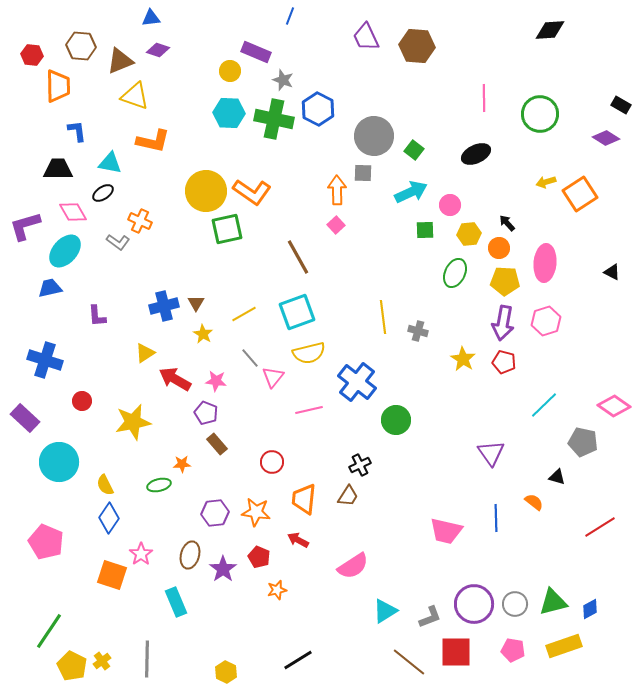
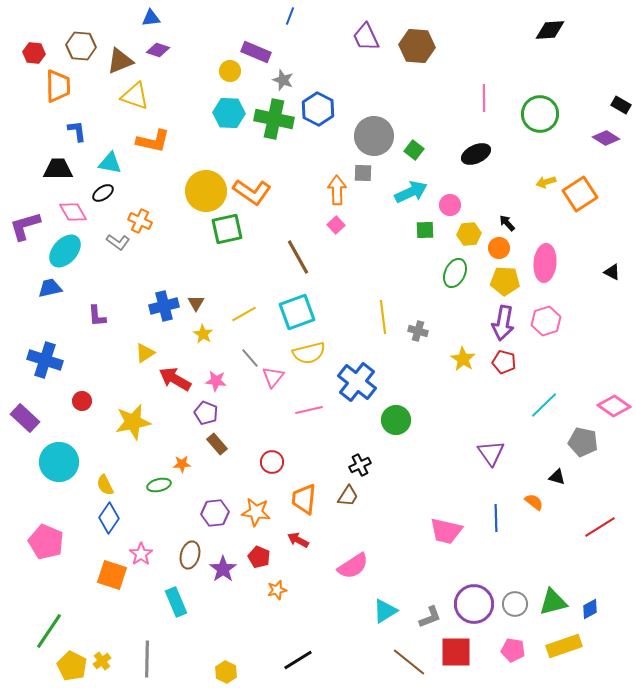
red hexagon at (32, 55): moved 2 px right, 2 px up
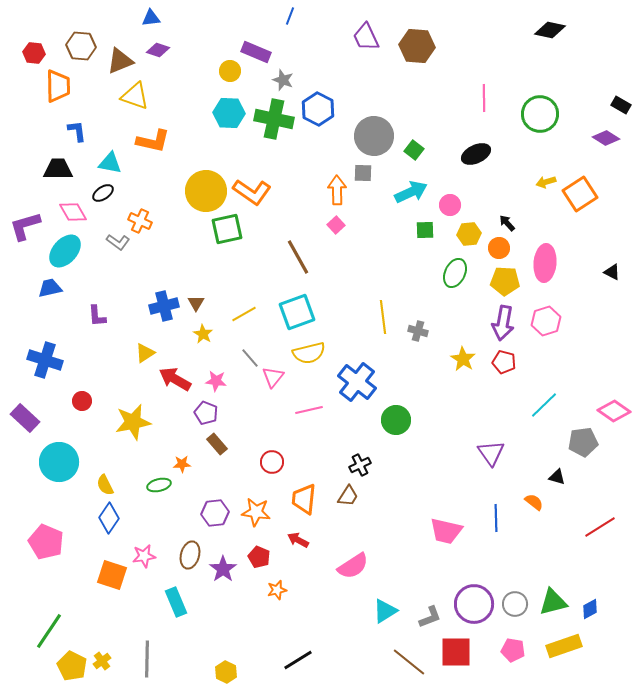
black diamond at (550, 30): rotated 16 degrees clockwise
pink diamond at (614, 406): moved 5 px down
gray pentagon at (583, 442): rotated 20 degrees counterclockwise
pink star at (141, 554): moved 3 px right, 2 px down; rotated 25 degrees clockwise
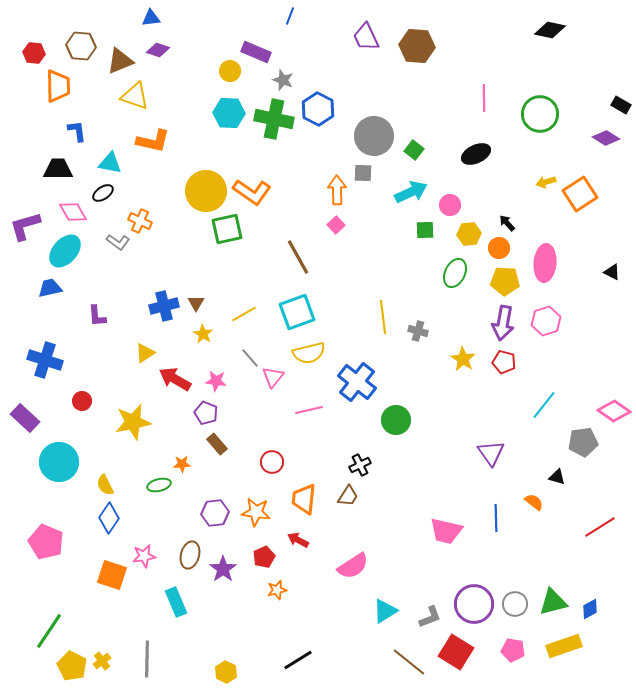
cyan line at (544, 405): rotated 8 degrees counterclockwise
red pentagon at (259, 557): moved 5 px right; rotated 25 degrees clockwise
red square at (456, 652): rotated 32 degrees clockwise
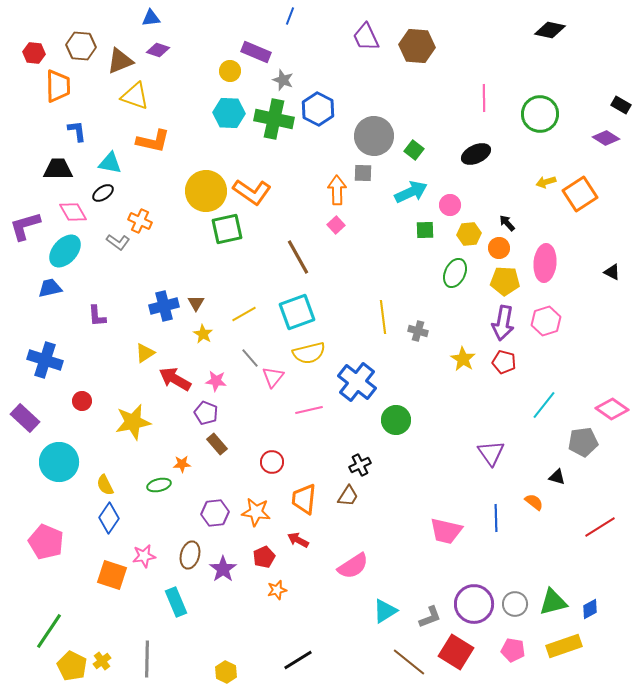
pink diamond at (614, 411): moved 2 px left, 2 px up
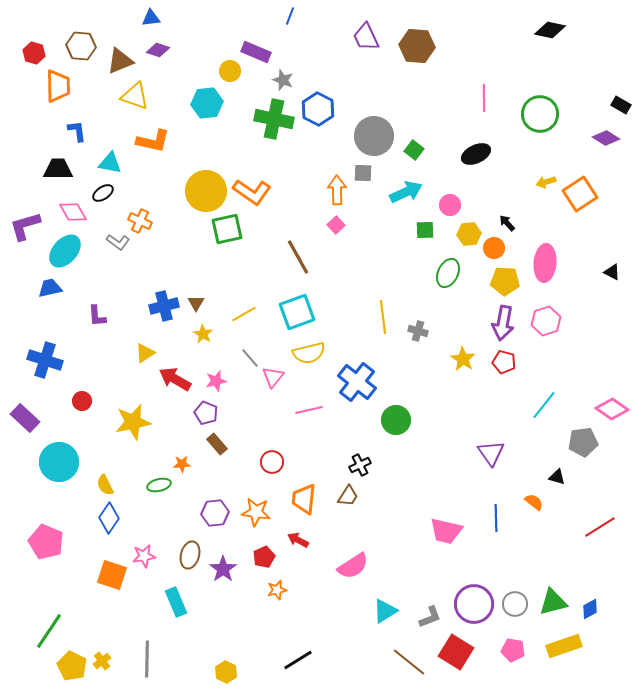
red hexagon at (34, 53): rotated 10 degrees clockwise
cyan hexagon at (229, 113): moved 22 px left, 10 px up; rotated 8 degrees counterclockwise
cyan arrow at (411, 192): moved 5 px left
orange circle at (499, 248): moved 5 px left
green ellipse at (455, 273): moved 7 px left
pink star at (216, 381): rotated 20 degrees counterclockwise
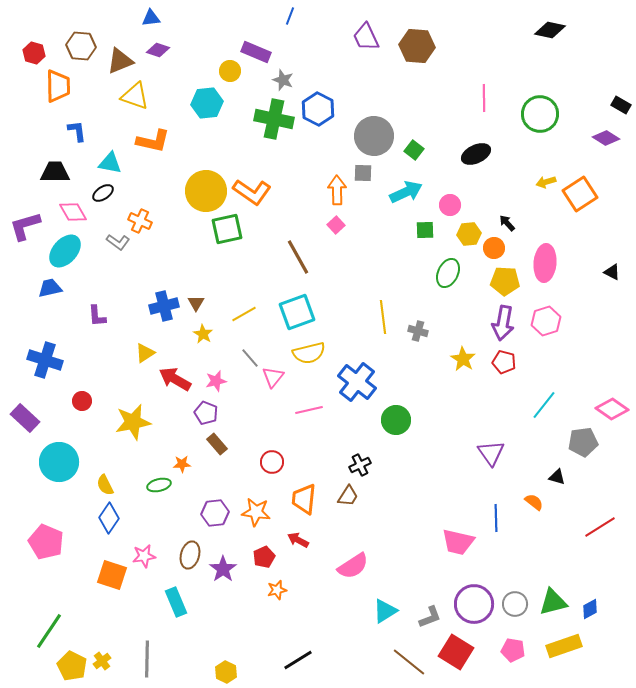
black trapezoid at (58, 169): moved 3 px left, 3 px down
pink trapezoid at (446, 531): moved 12 px right, 11 px down
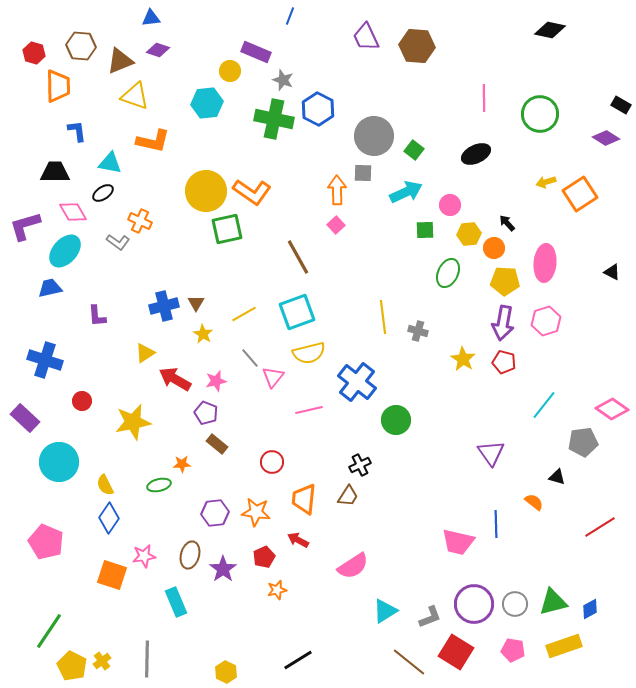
brown rectangle at (217, 444): rotated 10 degrees counterclockwise
blue line at (496, 518): moved 6 px down
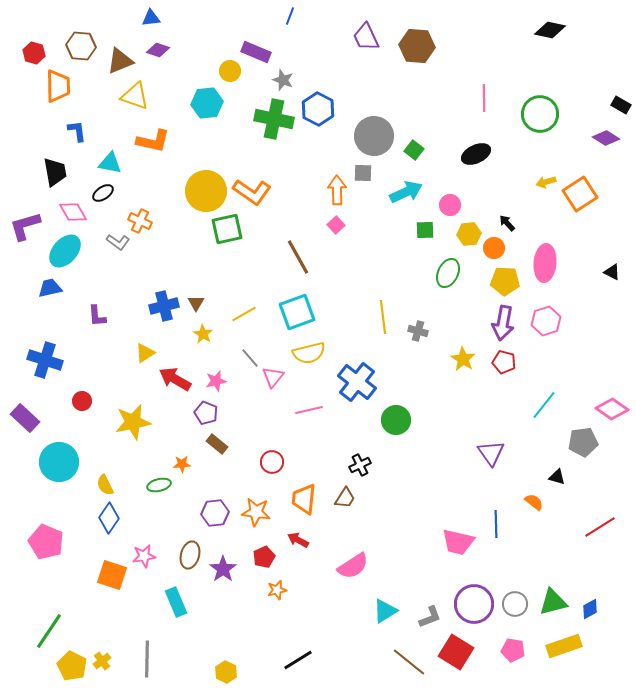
black trapezoid at (55, 172): rotated 80 degrees clockwise
brown trapezoid at (348, 496): moved 3 px left, 2 px down
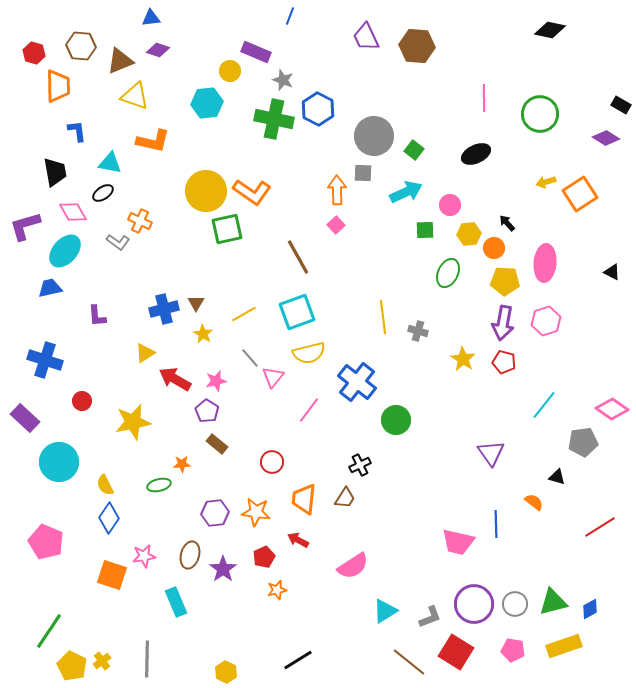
blue cross at (164, 306): moved 3 px down
pink line at (309, 410): rotated 40 degrees counterclockwise
purple pentagon at (206, 413): moved 1 px right, 2 px up; rotated 10 degrees clockwise
